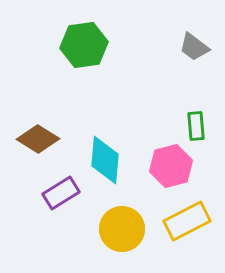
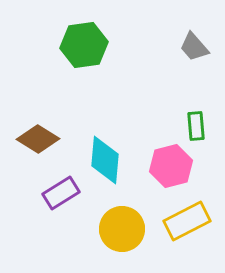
gray trapezoid: rotated 12 degrees clockwise
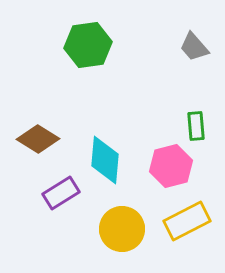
green hexagon: moved 4 px right
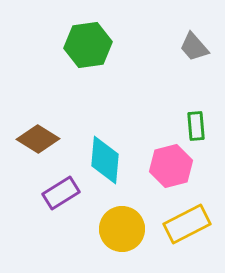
yellow rectangle: moved 3 px down
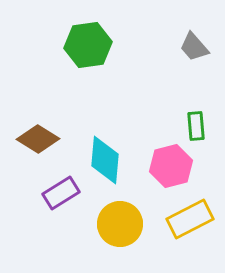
yellow rectangle: moved 3 px right, 5 px up
yellow circle: moved 2 px left, 5 px up
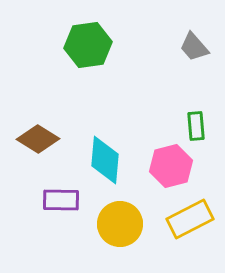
purple rectangle: moved 7 px down; rotated 33 degrees clockwise
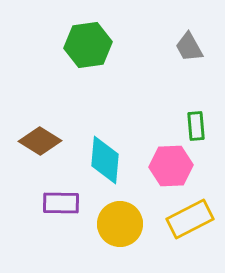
gray trapezoid: moved 5 px left; rotated 12 degrees clockwise
brown diamond: moved 2 px right, 2 px down
pink hexagon: rotated 12 degrees clockwise
purple rectangle: moved 3 px down
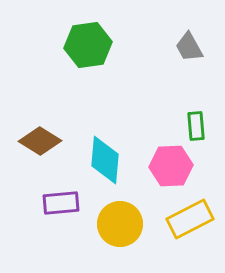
purple rectangle: rotated 6 degrees counterclockwise
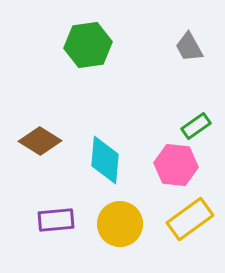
green rectangle: rotated 60 degrees clockwise
pink hexagon: moved 5 px right, 1 px up; rotated 9 degrees clockwise
purple rectangle: moved 5 px left, 17 px down
yellow rectangle: rotated 9 degrees counterclockwise
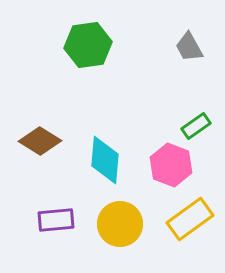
pink hexagon: moved 5 px left; rotated 15 degrees clockwise
